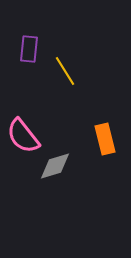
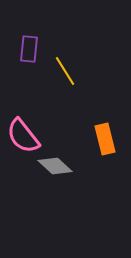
gray diamond: rotated 60 degrees clockwise
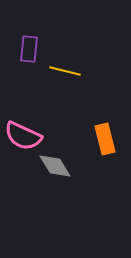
yellow line: rotated 44 degrees counterclockwise
pink semicircle: rotated 27 degrees counterclockwise
gray diamond: rotated 16 degrees clockwise
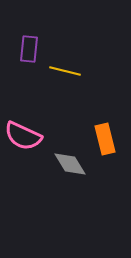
gray diamond: moved 15 px right, 2 px up
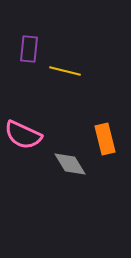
pink semicircle: moved 1 px up
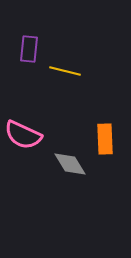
orange rectangle: rotated 12 degrees clockwise
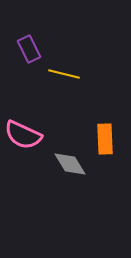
purple rectangle: rotated 32 degrees counterclockwise
yellow line: moved 1 px left, 3 px down
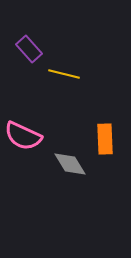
purple rectangle: rotated 16 degrees counterclockwise
pink semicircle: moved 1 px down
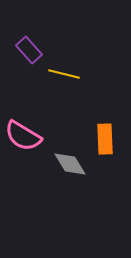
purple rectangle: moved 1 px down
pink semicircle: rotated 6 degrees clockwise
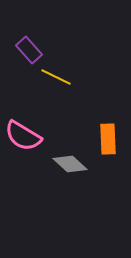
yellow line: moved 8 px left, 3 px down; rotated 12 degrees clockwise
orange rectangle: moved 3 px right
gray diamond: rotated 16 degrees counterclockwise
